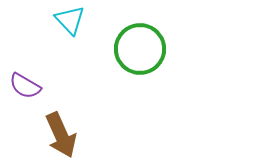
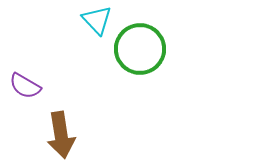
cyan triangle: moved 27 px right
brown arrow: rotated 15 degrees clockwise
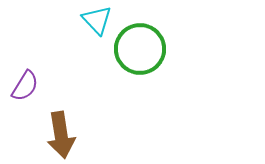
purple semicircle: rotated 88 degrees counterclockwise
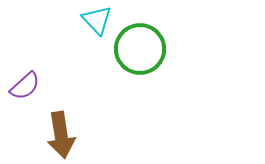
purple semicircle: rotated 16 degrees clockwise
